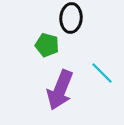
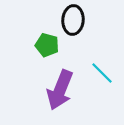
black ellipse: moved 2 px right, 2 px down
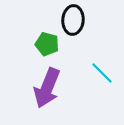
green pentagon: moved 1 px up
purple arrow: moved 13 px left, 2 px up
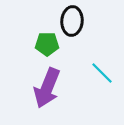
black ellipse: moved 1 px left, 1 px down
green pentagon: rotated 15 degrees counterclockwise
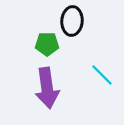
cyan line: moved 2 px down
purple arrow: rotated 30 degrees counterclockwise
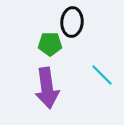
black ellipse: moved 1 px down
green pentagon: moved 3 px right
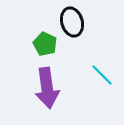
black ellipse: rotated 20 degrees counterclockwise
green pentagon: moved 5 px left; rotated 25 degrees clockwise
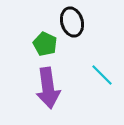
purple arrow: moved 1 px right
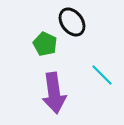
black ellipse: rotated 20 degrees counterclockwise
purple arrow: moved 6 px right, 5 px down
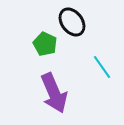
cyan line: moved 8 px up; rotated 10 degrees clockwise
purple arrow: rotated 15 degrees counterclockwise
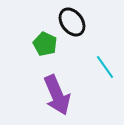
cyan line: moved 3 px right
purple arrow: moved 3 px right, 2 px down
